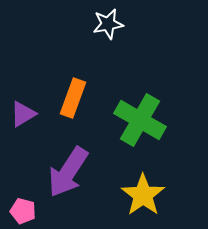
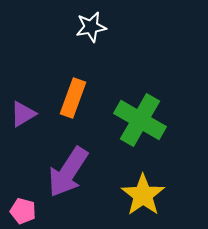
white star: moved 17 px left, 3 px down
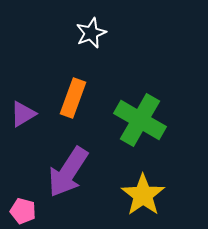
white star: moved 6 px down; rotated 12 degrees counterclockwise
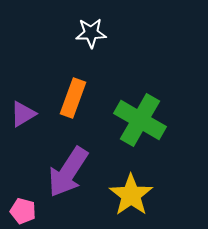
white star: rotated 20 degrees clockwise
yellow star: moved 12 px left
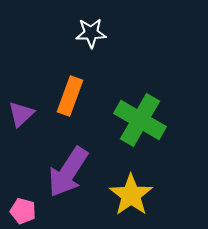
orange rectangle: moved 3 px left, 2 px up
purple triangle: moved 2 px left; rotated 12 degrees counterclockwise
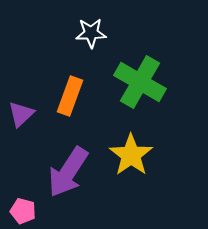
green cross: moved 38 px up
yellow star: moved 40 px up
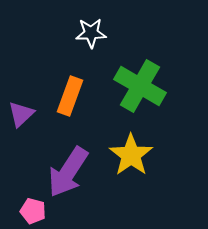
green cross: moved 4 px down
pink pentagon: moved 10 px right
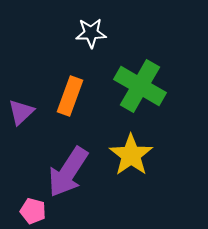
purple triangle: moved 2 px up
